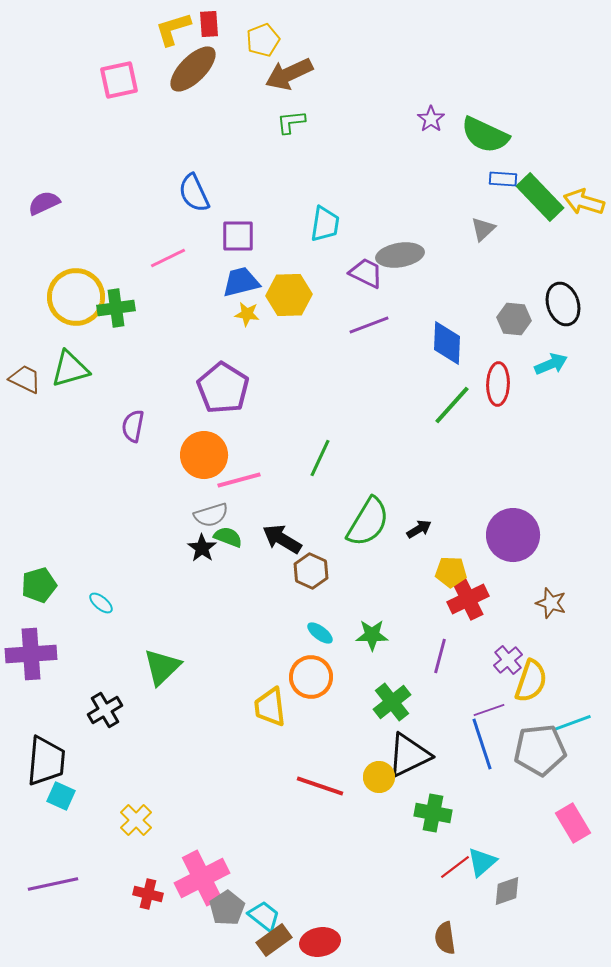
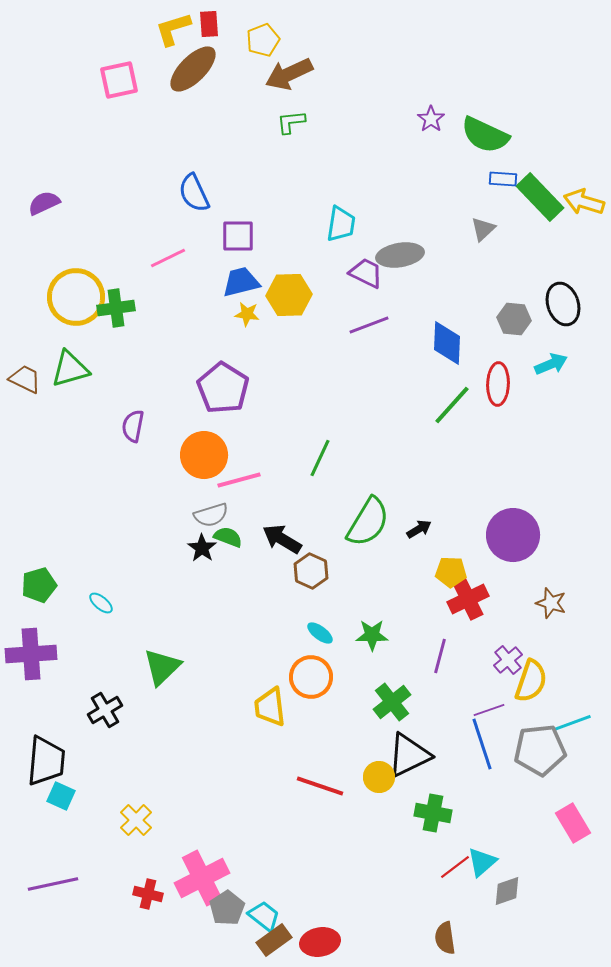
cyan trapezoid at (325, 224): moved 16 px right
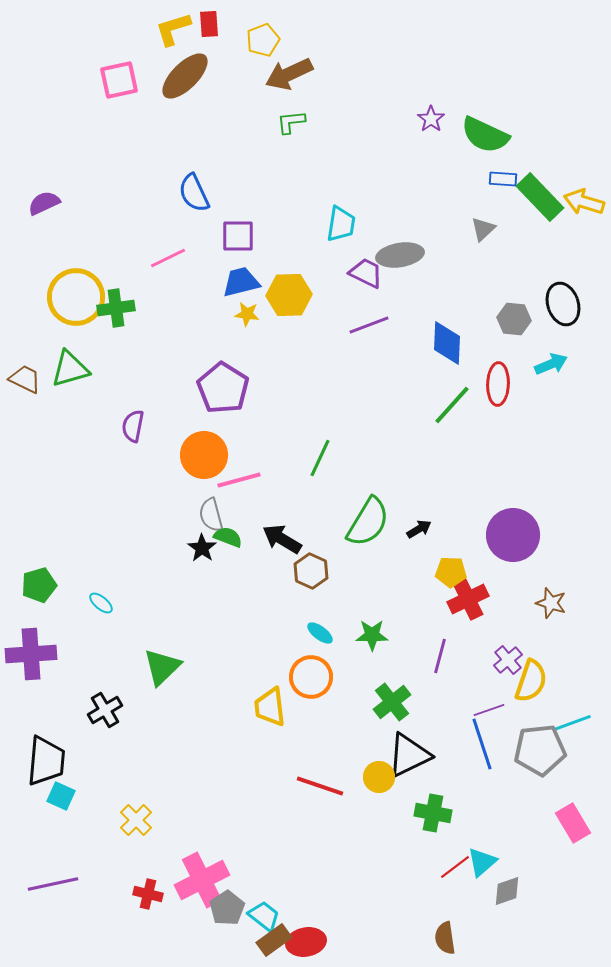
brown ellipse at (193, 69): moved 8 px left, 7 px down
gray semicircle at (211, 515): rotated 92 degrees clockwise
pink cross at (202, 878): moved 2 px down
red ellipse at (320, 942): moved 14 px left
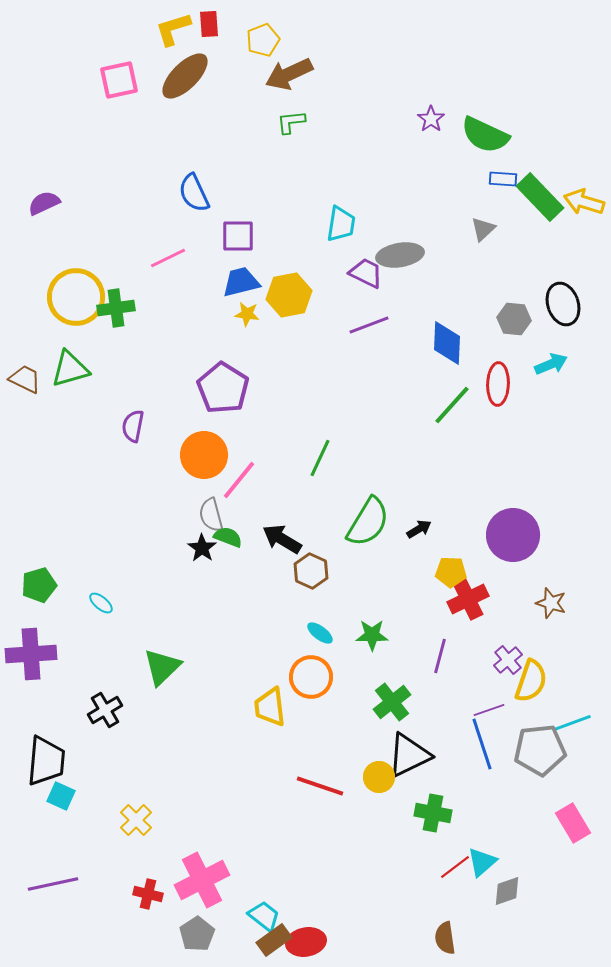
yellow hexagon at (289, 295): rotated 9 degrees counterclockwise
pink line at (239, 480): rotated 36 degrees counterclockwise
gray pentagon at (227, 908): moved 30 px left, 26 px down
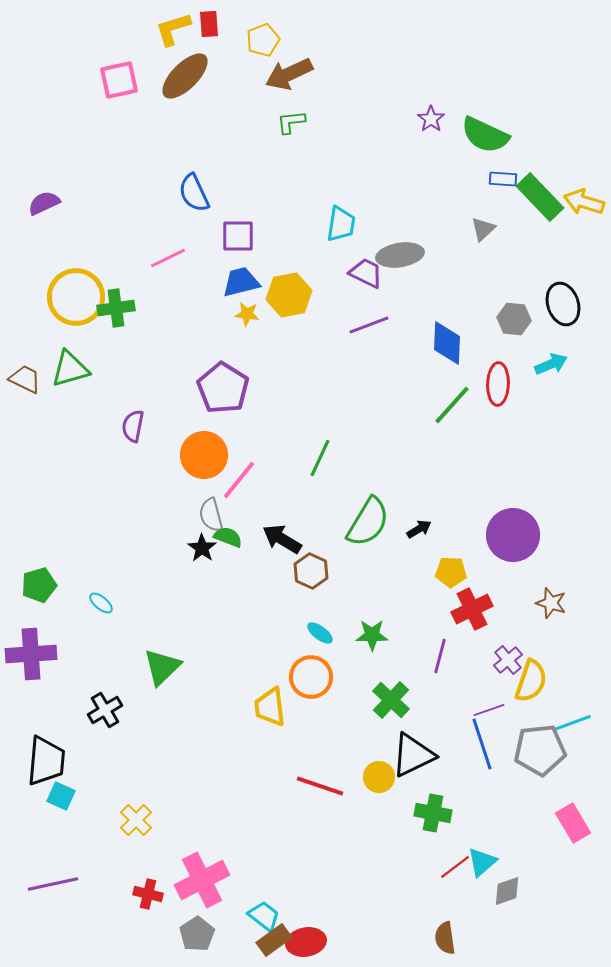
red cross at (468, 599): moved 4 px right, 10 px down
green cross at (392, 702): moved 1 px left, 2 px up; rotated 9 degrees counterclockwise
black triangle at (409, 755): moved 4 px right
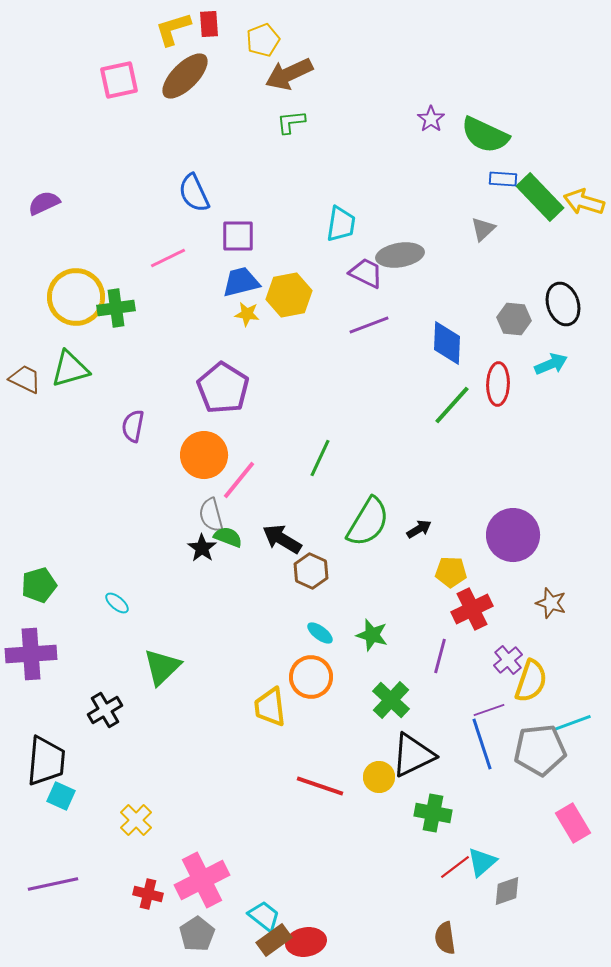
cyan ellipse at (101, 603): moved 16 px right
green star at (372, 635): rotated 16 degrees clockwise
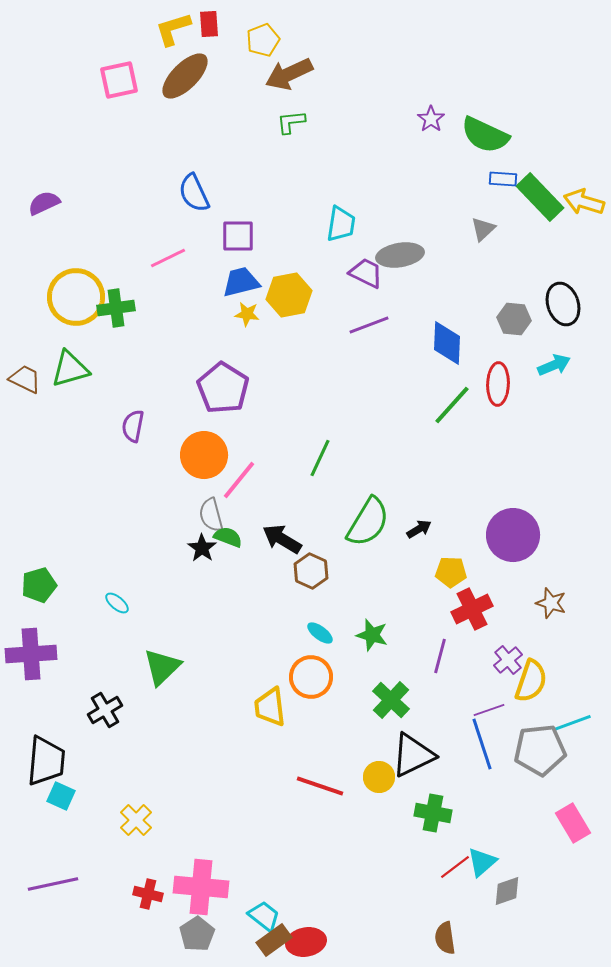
cyan arrow at (551, 364): moved 3 px right, 1 px down
pink cross at (202, 880): moved 1 px left, 7 px down; rotated 32 degrees clockwise
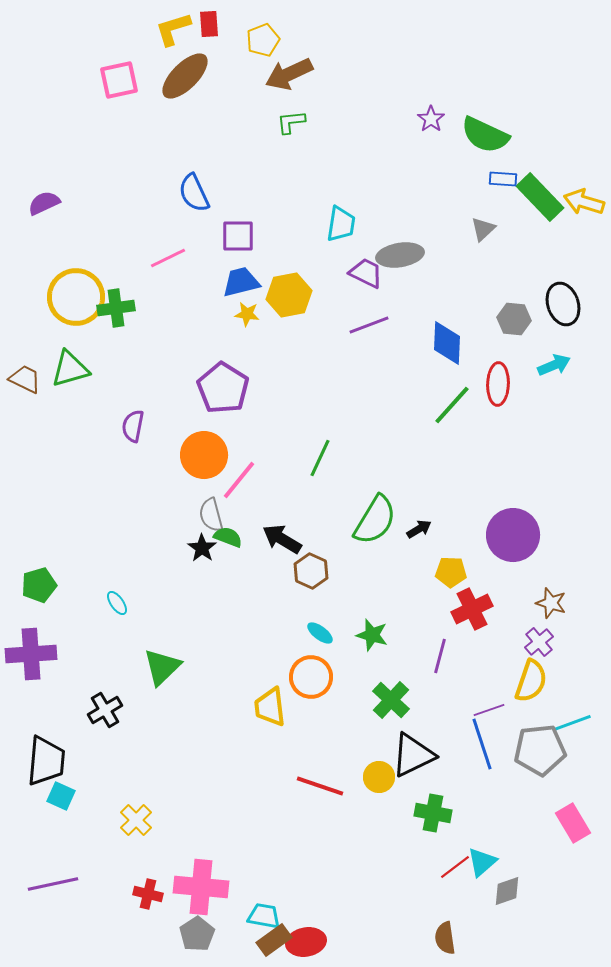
green semicircle at (368, 522): moved 7 px right, 2 px up
cyan ellipse at (117, 603): rotated 15 degrees clockwise
purple cross at (508, 660): moved 31 px right, 18 px up
cyan trapezoid at (264, 916): rotated 28 degrees counterclockwise
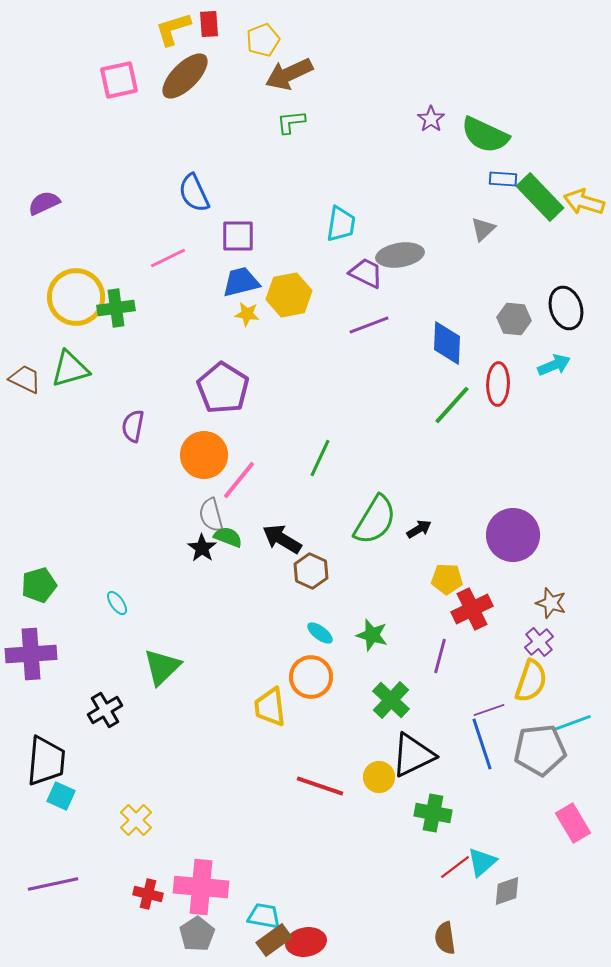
black ellipse at (563, 304): moved 3 px right, 4 px down
yellow pentagon at (451, 572): moved 4 px left, 7 px down
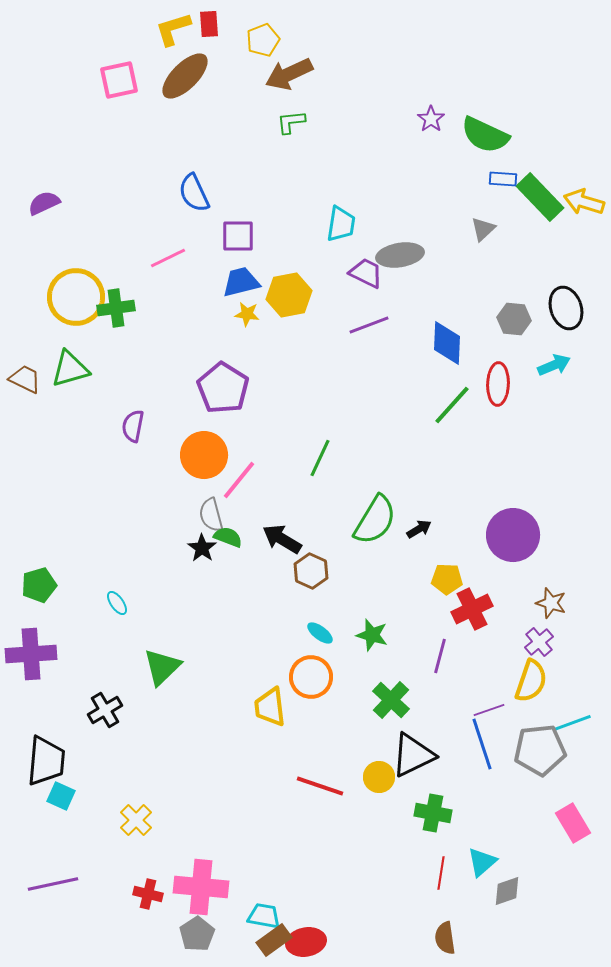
red line at (455, 867): moved 14 px left, 6 px down; rotated 44 degrees counterclockwise
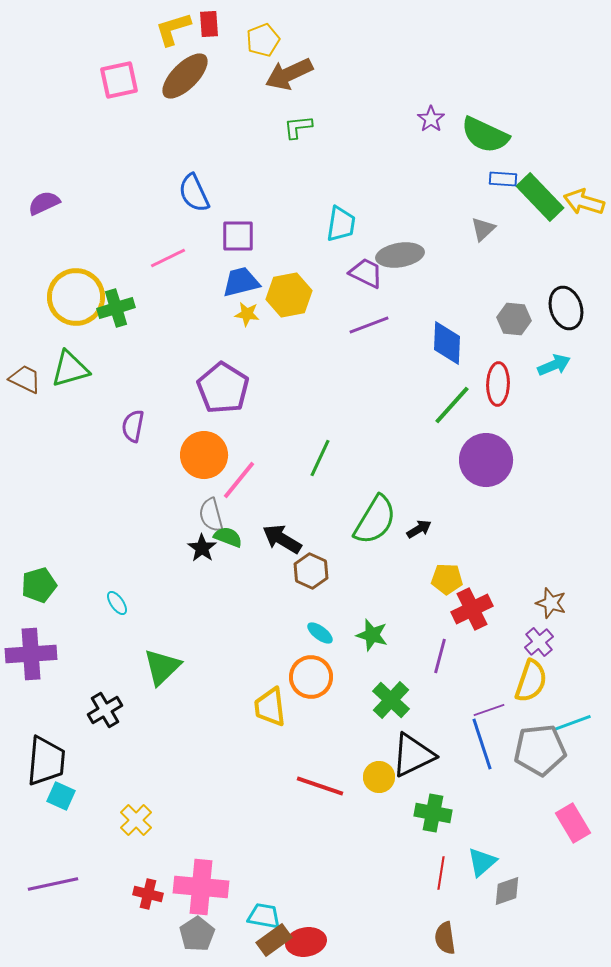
green L-shape at (291, 122): moved 7 px right, 5 px down
green cross at (116, 308): rotated 9 degrees counterclockwise
purple circle at (513, 535): moved 27 px left, 75 px up
